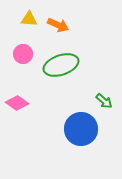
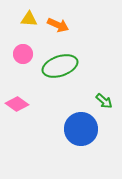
green ellipse: moved 1 px left, 1 px down
pink diamond: moved 1 px down
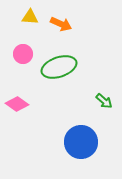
yellow triangle: moved 1 px right, 2 px up
orange arrow: moved 3 px right, 1 px up
green ellipse: moved 1 px left, 1 px down
blue circle: moved 13 px down
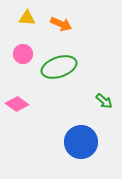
yellow triangle: moved 3 px left, 1 px down
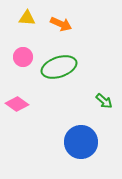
pink circle: moved 3 px down
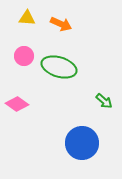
pink circle: moved 1 px right, 1 px up
green ellipse: rotated 36 degrees clockwise
blue circle: moved 1 px right, 1 px down
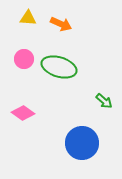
yellow triangle: moved 1 px right
pink circle: moved 3 px down
pink diamond: moved 6 px right, 9 px down
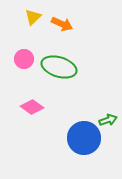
yellow triangle: moved 5 px right, 1 px up; rotated 48 degrees counterclockwise
orange arrow: moved 1 px right
green arrow: moved 4 px right, 19 px down; rotated 60 degrees counterclockwise
pink diamond: moved 9 px right, 6 px up
blue circle: moved 2 px right, 5 px up
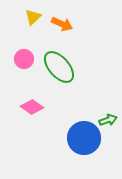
green ellipse: rotated 32 degrees clockwise
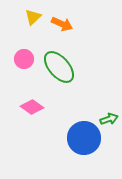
green arrow: moved 1 px right, 1 px up
